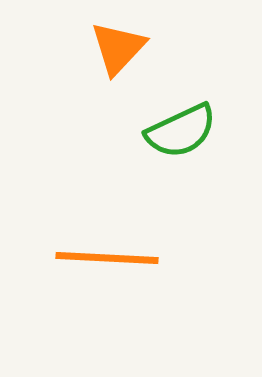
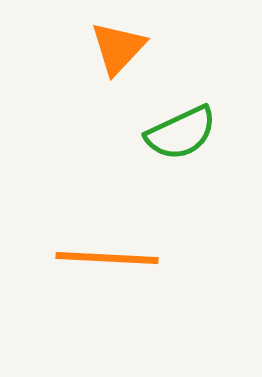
green semicircle: moved 2 px down
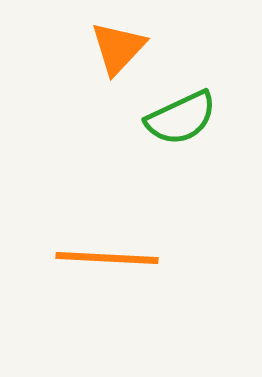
green semicircle: moved 15 px up
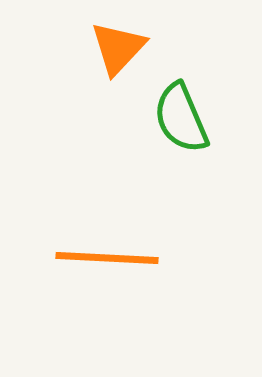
green semicircle: rotated 92 degrees clockwise
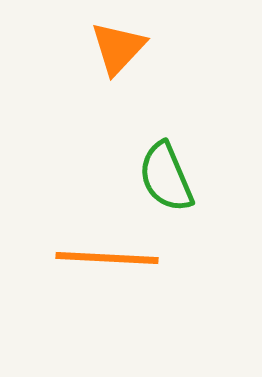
green semicircle: moved 15 px left, 59 px down
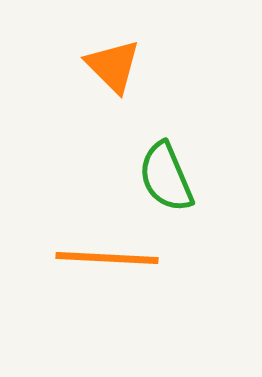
orange triangle: moved 5 px left, 18 px down; rotated 28 degrees counterclockwise
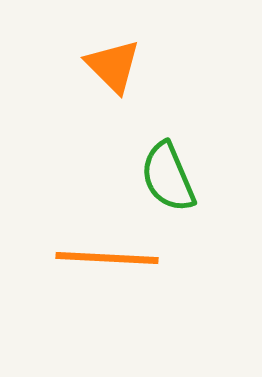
green semicircle: moved 2 px right
